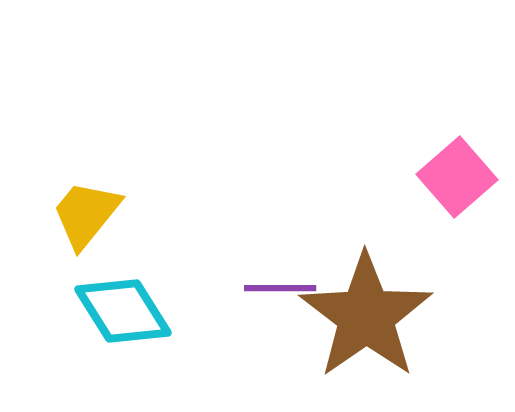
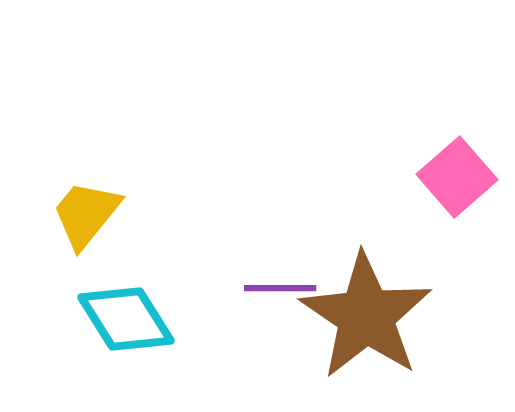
cyan diamond: moved 3 px right, 8 px down
brown star: rotated 3 degrees counterclockwise
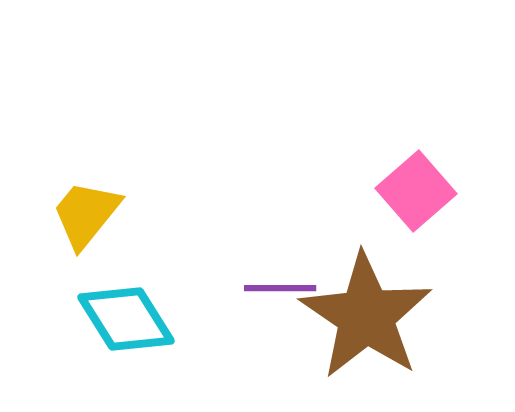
pink square: moved 41 px left, 14 px down
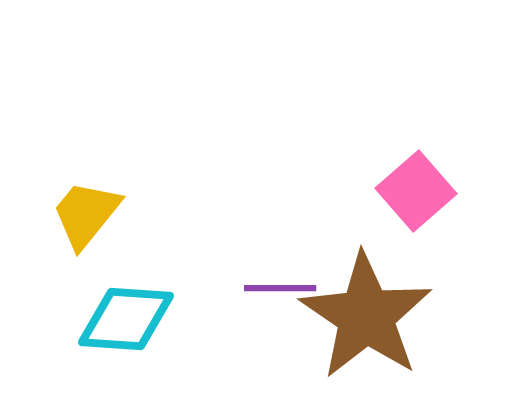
cyan diamond: rotated 54 degrees counterclockwise
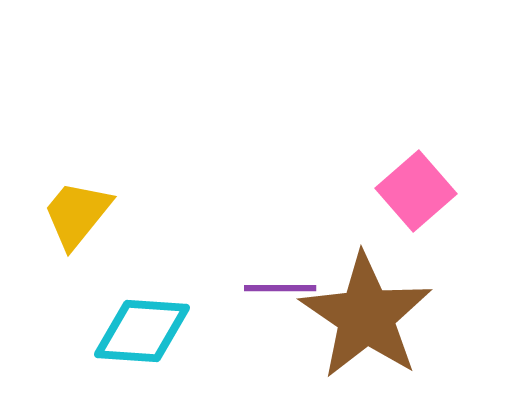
yellow trapezoid: moved 9 px left
cyan diamond: moved 16 px right, 12 px down
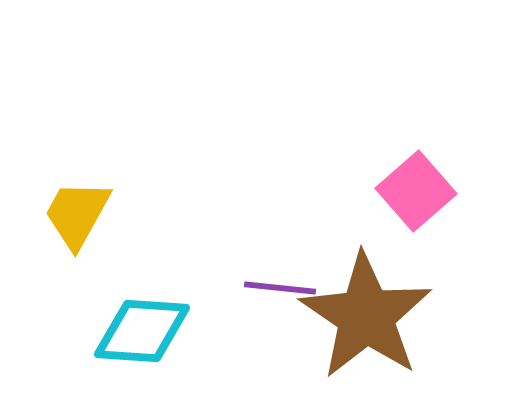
yellow trapezoid: rotated 10 degrees counterclockwise
purple line: rotated 6 degrees clockwise
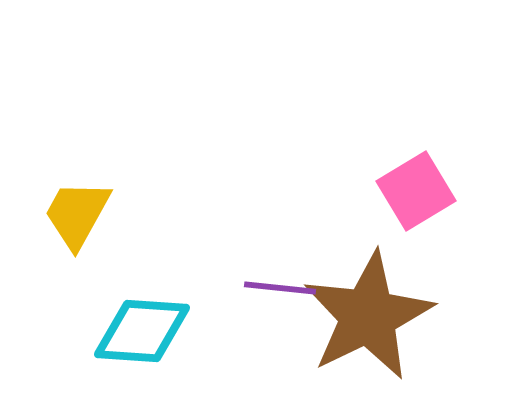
pink square: rotated 10 degrees clockwise
brown star: moved 2 px right; rotated 12 degrees clockwise
